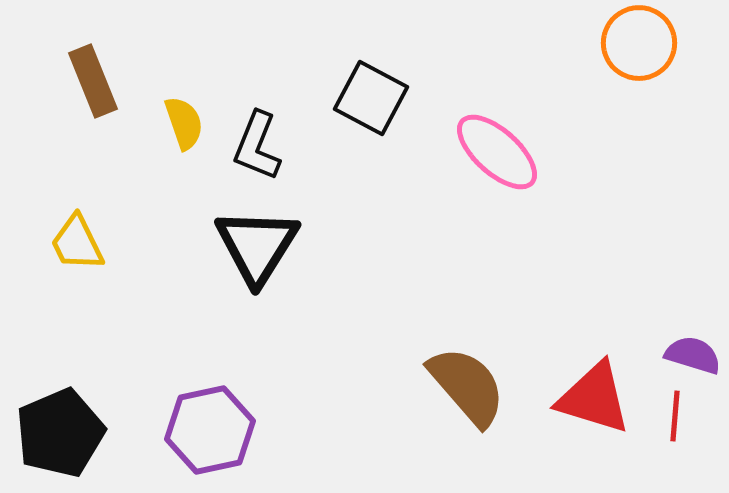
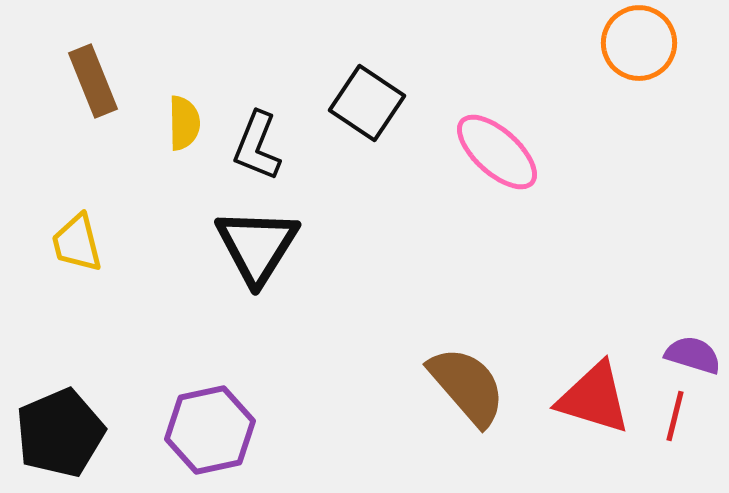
black square: moved 4 px left, 5 px down; rotated 6 degrees clockwise
yellow semicircle: rotated 18 degrees clockwise
yellow trapezoid: rotated 12 degrees clockwise
red line: rotated 9 degrees clockwise
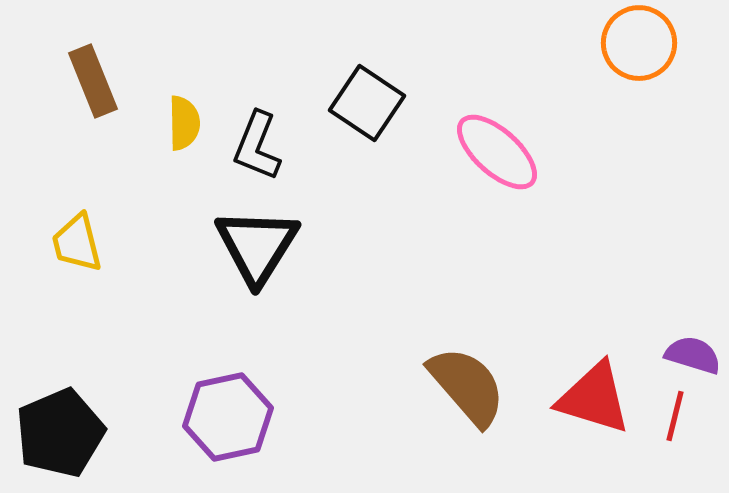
purple hexagon: moved 18 px right, 13 px up
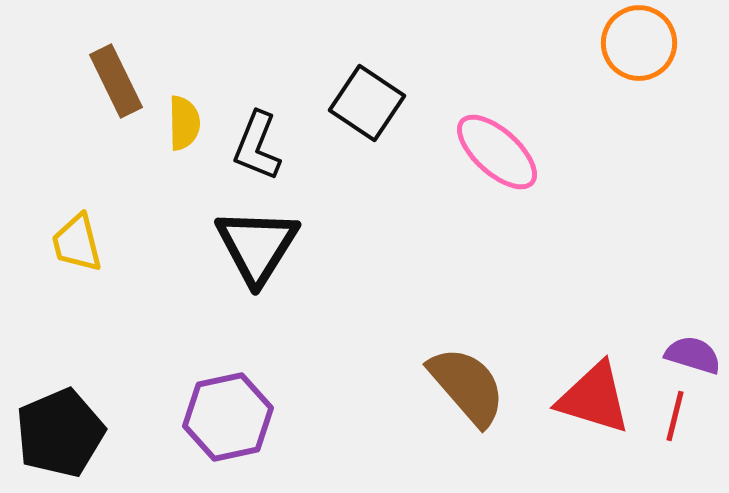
brown rectangle: moved 23 px right; rotated 4 degrees counterclockwise
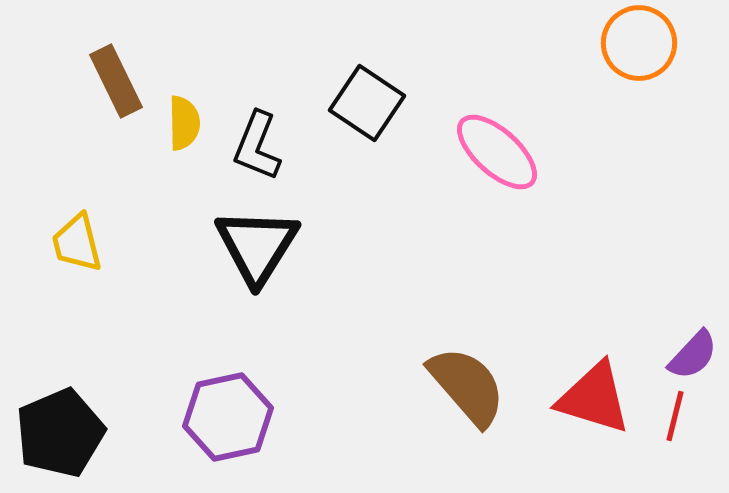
purple semicircle: rotated 116 degrees clockwise
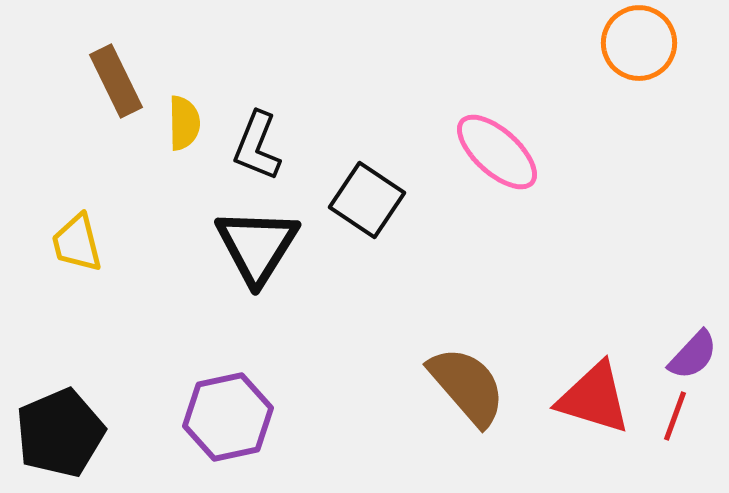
black square: moved 97 px down
red line: rotated 6 degrees clockwise
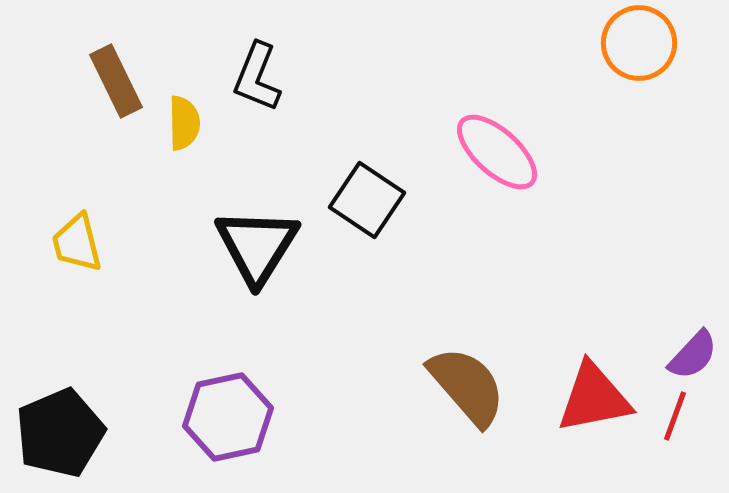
black L-shape: moved 69 px up
red triangle: rotated 28 degrees counterclockwise
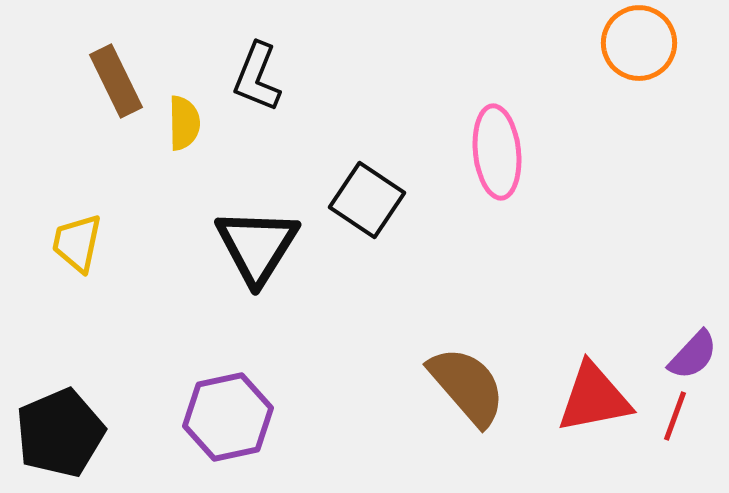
pink ellipse: rotated 42 degrees clockwise
yellow trapezoid: rotated 26 degrees clockwise
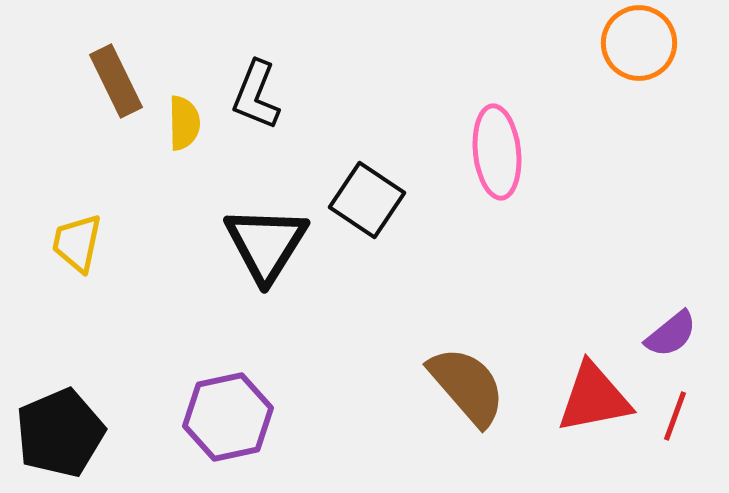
black L-shape: moved 1 px left, 18 px down
black triangle: moved 9 px right, 2 px up
purple semicircle: moved 22 px left, 21 px up; rotated 8 degrees clockwise
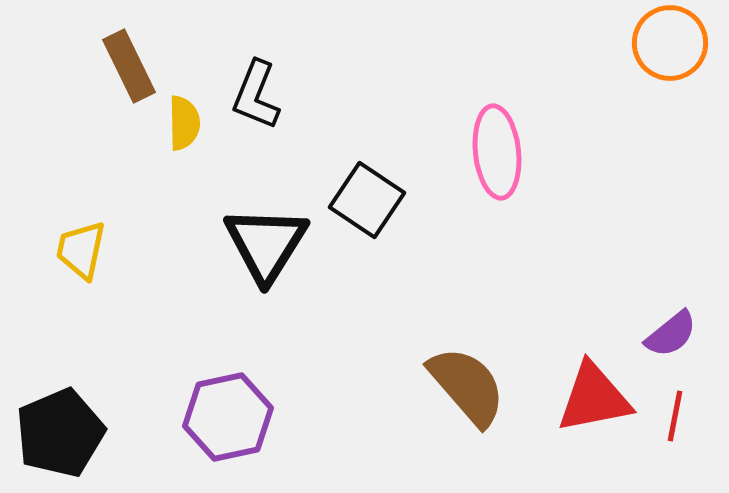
orange circle: moved 31 px right
brown rectangle: moved 13 px right, 15 px up
yellow trapezoid: moved 4 px right, 7 px down
red line: rotated 9 degrees counterclockwise
